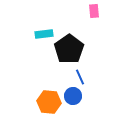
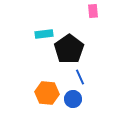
pink rectangle: moved 1 px left
blue circle: moved 3 px down
orange hexagon: moved 2 px left, 9 px up
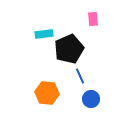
pink rectangle: moved 8 px down
black pentagon: rotated 12 degrees clockwise
blue line: moved 1 px up
blue circle: moved 18 px right
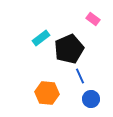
pink rectangle: rotated 48 degrees counterclockwise
cyan rectangle: moved 3 px left, 4 px down; rotated 30 degrees counterclockwise
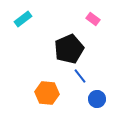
cyan rectangle: moved 18 px left, 19 px up
blue line: rotated 14 degrees counterclockwise
blue circle: moved 6 px right
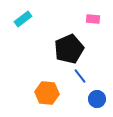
pink rectangle: rotated 32 degrees counterclockwise
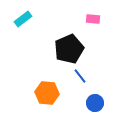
blue circle: moved 2 px left, 4 px down
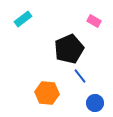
pink rectangle: moved 1 px right, 2 px down; rotated 24 degrees clockwise
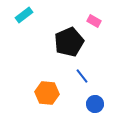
cyan rectangle: moved 1 px right, 4 px up
black pentagon: moved 7 px up
blue line: moved 2 px right
blue circle: moved 1 px down
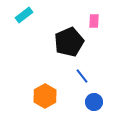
pink rectangle: rotated 64 degrees clockwise
orange hexagon: moved 2 px left, 3 px down; rotated 25 degrees clockwise
blue circle: moved 1 px left, 2 px up
